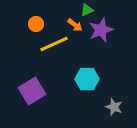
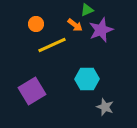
yellow line: moved 2 px left, 1 px down
gray star: moved 9 px left
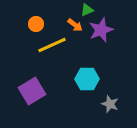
gray star: moved 5 px right, 3 px up
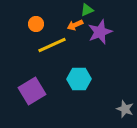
orange arrow: rotated 119 degrees clockwise
purple star: moved 1 px left, 2 px down
cyan hexagon: moved 8 px left
gray star: moved 15 px right, 5 px down
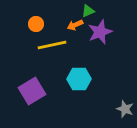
green triangle: moved 1 px right, 1 px down
yellow line: rotated 12 degrees clockwise
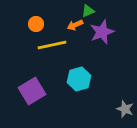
purple star: moved 2 px right
cyan hexagon: rotated 15 degrees counterclockwise
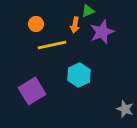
orange arrow: rotated 56 degrees counterclockwise
cyan hexagon: moved 4 px up; rotated 10 degrees counterclockwise
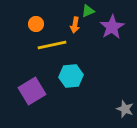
purple star: moved 10 px right, 5 px up; rotated 10 degrees counterclockwise
cyan hexagon: moved 8 px left, 1 px down; rotated 20 degrees clockwise
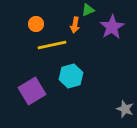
green triangle: moved 1 px up
cyan hexagon: rotated 10 degrees counterclockwise
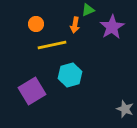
cyan hexagon: moved 1 px left, 1 px up
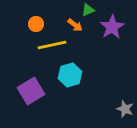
orange arrow: rotated 63 degrees counterclockwise
purple square: moved 1 px left
